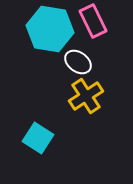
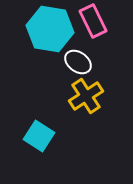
cyan square: moved 1 px right, 2 px up
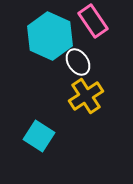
pink rectangle: rotated 8 degrees counterclockwise
cyan hexagon: moved 7 px down; rotated 15 degrees clockwise
white ellipse: rotated 20 degrees clockwise
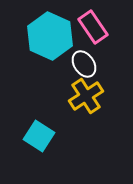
pink rectangle: moved 6 px down
white ellipse: moved 6 px right, 2 px down
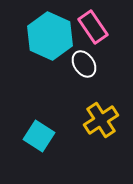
yellow cross: moved 15 px right, 24 px down
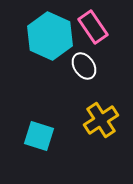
white ellipse: moved 2 px down
cyan square: rotated 16 degrees counterclockwise
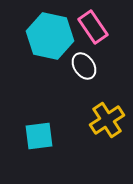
cyan hexagon: rotated 12 degrees counterclockwise
yellow cross: moved 6 px right
cyan square: rotated 24 degrees counterclockwise
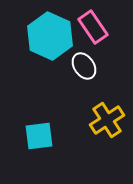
cyan hexagon: rotated 12 degrees clockwise
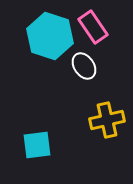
cyan hexagon: rotated 6 degrees counterclockwise
yellow cross: rotated 20 degrees clockwise
cyan square: moved 2 px left, 9 px down
